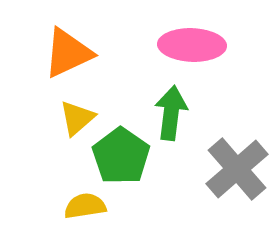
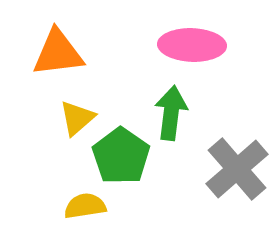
orange triangle: moved 10 px left; rotated 18 degrees clockwise
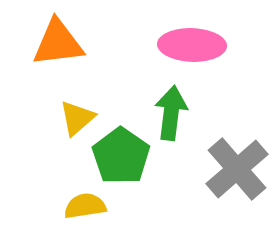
orange triangle: moved 10 px up
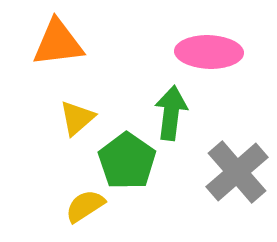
pink ellipse: moved 17 px right, 7 px down
green pentagon: moved 6 px right, 5 px down
gray cross: moved 3 px down
yellow semicircle: rotated 24 degrees counterclockwise
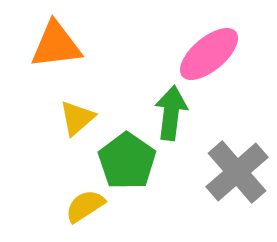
orange triangle: moved 2 px left, 2 px down
pink ellipse: moved 2 px down; rotated 42 degrees counterclockwise
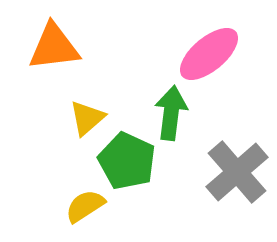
orange triangle: moved 2 px left, 2 px down
yellow triangle: moved 10 px right
green pentagon: rotated 10 degrees counterclockwise
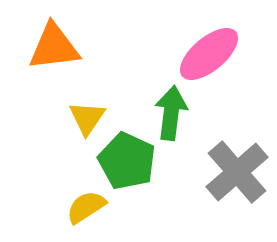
yellow triangle: rotated 15 degrees counterclockwise
yellow semicircle: moved 1 px right, 1 px down
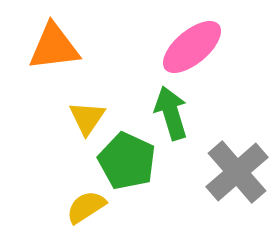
pink ellipse: moved 17 px left, 7 px up
green arrow: rotated 24 degrees counterclockwise
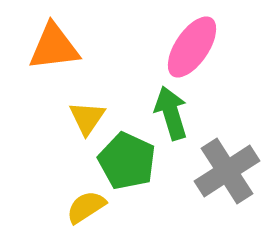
pink ellipse: rotated 16 degrees counterclockwise
gray cross: moved 10 px left, 1 px up; rotated 8 degrees clockwise
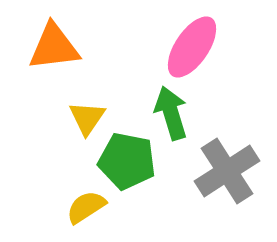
green pentagon: rotated 14 degrees counterclockwise
